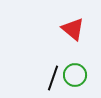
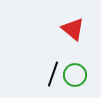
black line: moved 4 px up
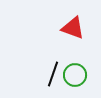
red triangle: moved 1 px up; rotated 20 degrees counterclockwise
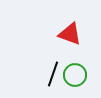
red triangle: moved 3 px left, 6 px down
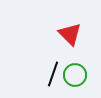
red triangle: rotated 25 degrees clockwise
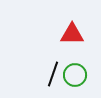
red triangle: moved 2 px right; rotated 45 degrees counterclockwise
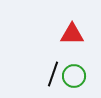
green circle: moved 1 px left, 1 px down
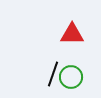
green circle: moved 3 px left, 1 px down
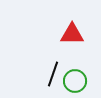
green circle: moved 4 px right, 4 px down
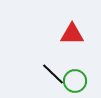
black line: rotated 65 degrees counterclockwise
